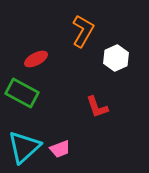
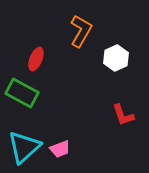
orange L-shape: moved 2 px left
red ellipse: rotated 40 degrees counterclockwise
red L-shape: moved 26 px right, 8 px down
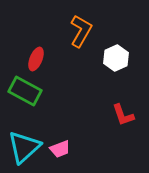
green rectangle: moved 3 px right, 2 px up
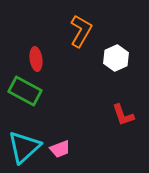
red ellipse: rotated 30 degrees counterclockwise
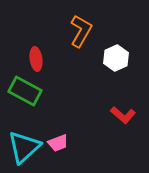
red L-shape: rotated 30 degrees counterclockwise
pink trapezoid: moved 2 px left, 6 px up
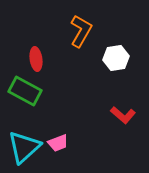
white hexagon: rotated 15 degrees clockwise
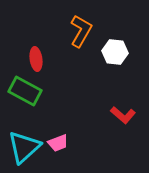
white hexagon: moved 1 px left, 6 px up; rotated 15 degrees clockwise
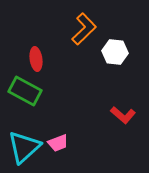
orange L-shape: moved 3 px right, 2 px up; rotated 16 degrees clockwise
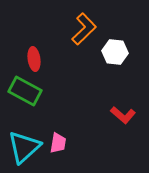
red ellipse: moved 2 px left
pink trapezoid: rotated 60 degrees counterclockwise
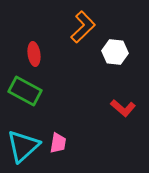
orange L-shape: moved 1 px left, 2 px up
red ellipse: moved 5 px up
red L-shape: moved 7 px up
cyan triangle: moved 1 px left, 1 px up
